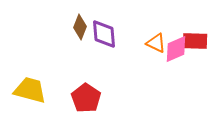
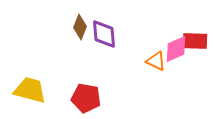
orange triangle: moved 18 px down
red pentagon: rotated 24 degrees counterclockwise
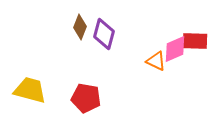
purple diamond: rotated 20 degrees clockwise
pink diamond: moved 1 px left
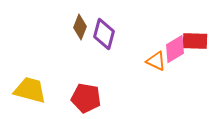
pink diamond: rotated 8 degrees counterclockwise
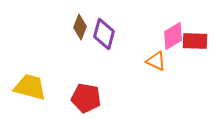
pink diamond: moved 2 px left, 13 px up
yellow trapezoid: moved 3 px up
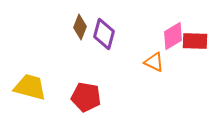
orange triangle: moved 2 px left, 1 px down
red pentagon: moved 1 px up
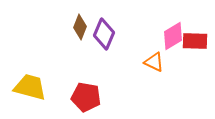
purple diamond: rotated 8 degrees clockwise
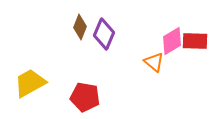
pink diamond: moved 1 px left, 5 px down
orange triangle: rotated 15 degrees clockwise
yellow trapezoid: moved 4 px up; rotated 44 degrees counterclockwise
red pentagon: moved 1 px left
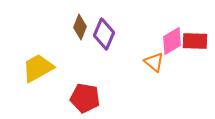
yellow trapezoid: moved 8 px right, 15 px up
red pentagon: moved 1 px down
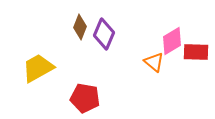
red rectangle: moved 1 px right, 11 px down
